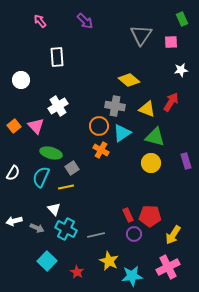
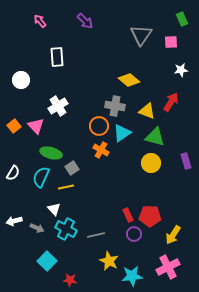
yellow triangle: moved 2 px down
red star: moved 7 px left, 8 px down; rotated 24 degrees counterclockwise
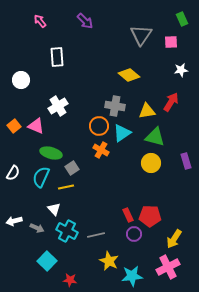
yellow diamond: moved 5 px up
yellow triangle: rotated 30 degrees counterclockwise
pink triangle: rotated 24 degrees counterclockwise
cyan cross: moved 1 px right, 2 px down
yellow arrow: moved 1 px right, 4 px down
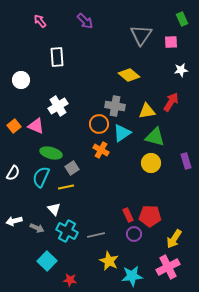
orange circle: moved 2 px up
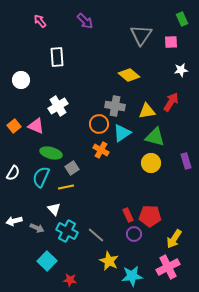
gray line: rotated 54 degrees clockwise
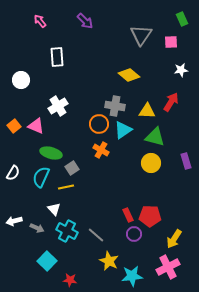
yellow triangle: rotated 12 degrees clockwise
cyan triangle: moved 1 px right, 3 px up
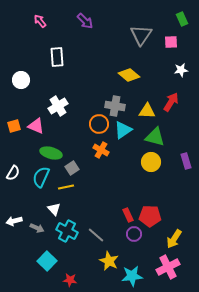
orange square: rotated 24 degrees clockwise
yellow circle: moved 1 px up
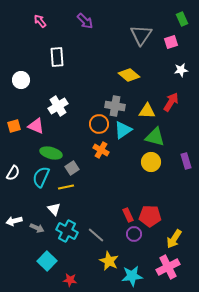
pink square: rotated 16 degrees counterclockwise
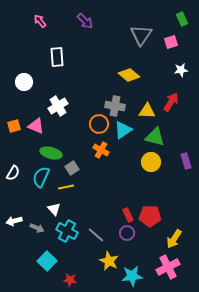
white circle: moved 3 px right, 2 px down
purple circle: moved 7 px left, 1 px up
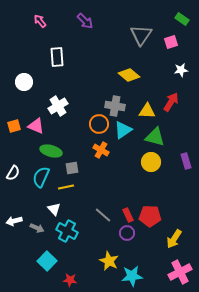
green rectangle: rotated 32 degrees counterclockwise
green ellipse: moved 2 px up
gray square: rotated 24 degrees clockwise
gray line: moved 7 px right, 20 px up
pink cross: moved 12 px right, 5 px down
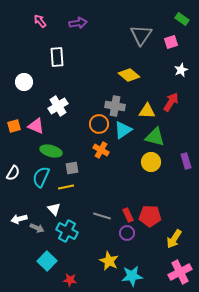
purple arrow: moved 7 px left, 2 px down; rotated 54 degrees counterclockwise
white star: rotated 16 degrees counterclockwise
gray line: moved 1 px left, 1 px down; rotated 24 degrees counterclockwise
white arrow: moved 5 px right, 2 px up
